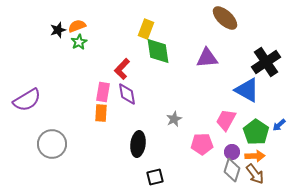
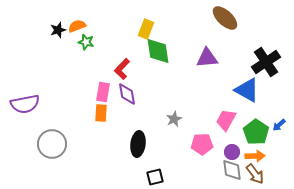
green star: moved 7 px right; rotated 28 degrees counterclockwise
purple semicircle: moved 2 px left, 4 px down; rotated 20 degrees clockwise
gray diamond: rotated 25 degrees counterclockwise
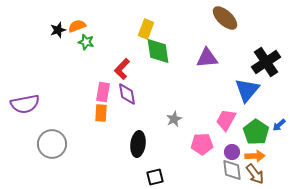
blue triangle: rotated 40 degrees clockwise
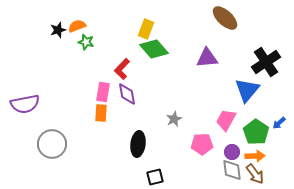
green diamond: moved 4 px left, 2 px up; rotated 32 degrees counterclockwise
blue arrow: moved 2 px up
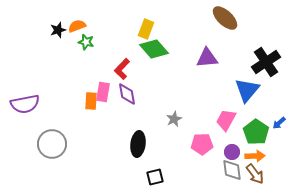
orange rectangle: moved 10 px left, 12 px up
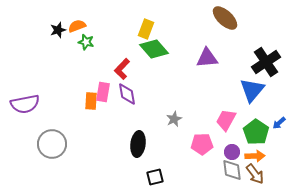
blue triangle: moved 5 px right
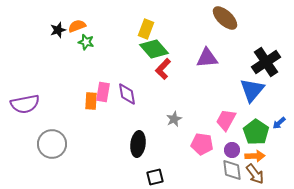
red L-shape: moved 41 px right
pink pentagon: rotated 10 degrees clockwise
purple circle: moved 2 px up
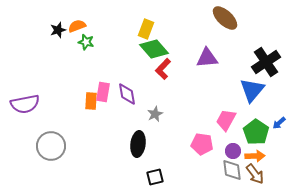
gray star: moved 19 px left, 5 px up
gray circle: moved 1 px left, 2 px down
purple circle: moved 1 px right, 1 px down
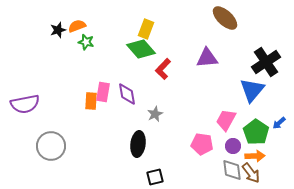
green diamond: moved 13 px left
purple circle: moved 5 px up
brown arrow: moved 4 px left, 1 px up
